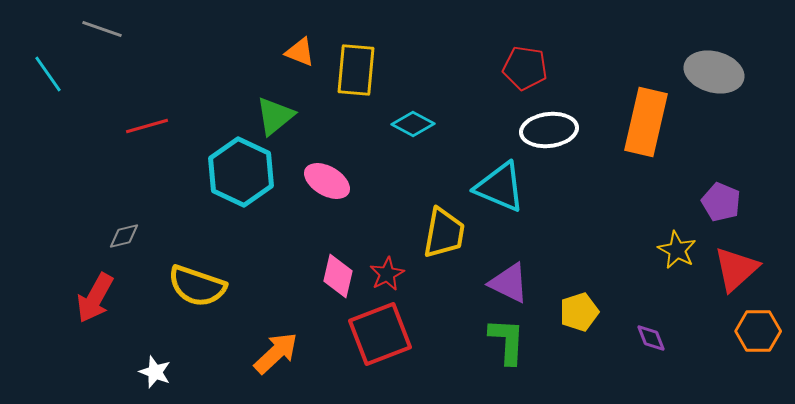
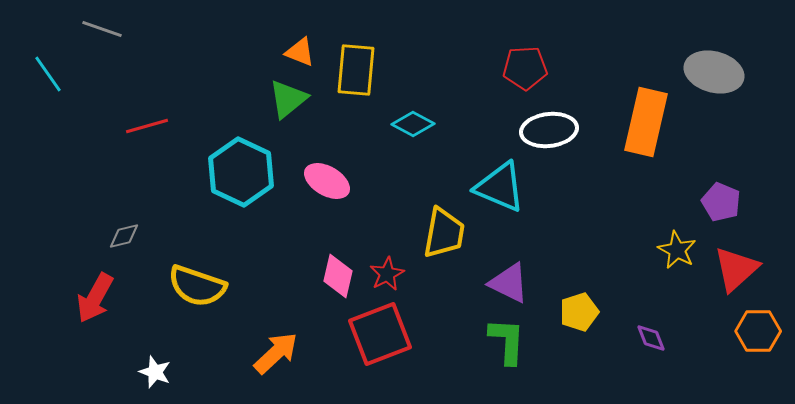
red pentagon: rotated 12 degrees counterclockwise
green triangle: moved 13 px right, 17 px up
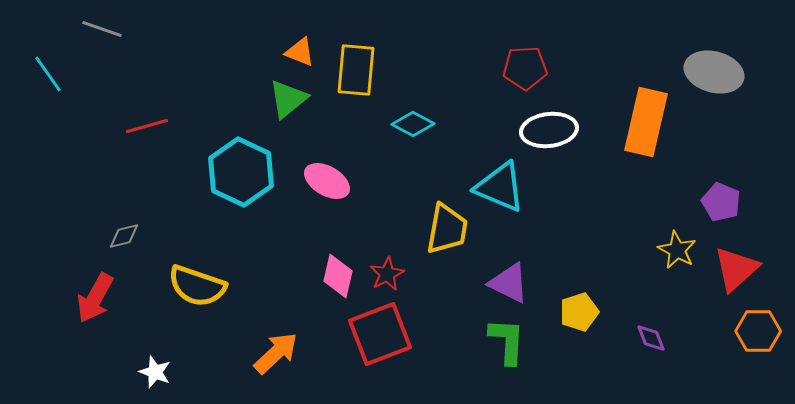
yellow trapezoid: moved 3 px right, 4 px up
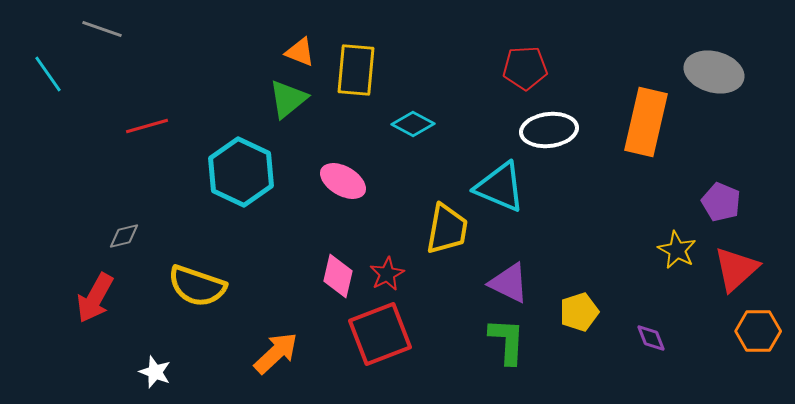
pink ellipse: moved 16 px right
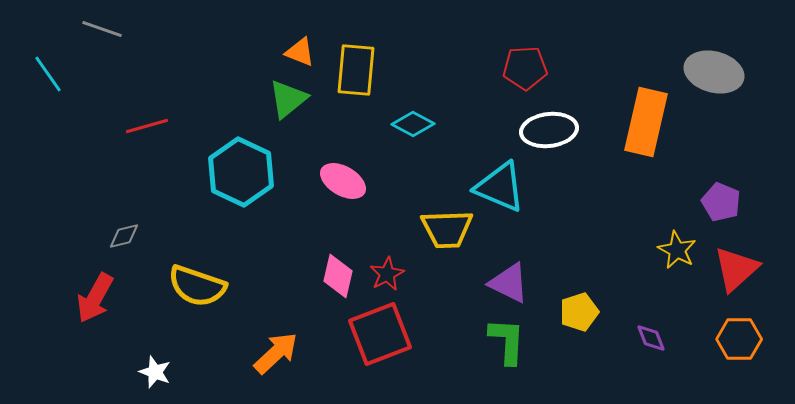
yellow trapezoid: rotated 78 degrees clockwise
orange hexagon: moved 19 px left, 8 px down
